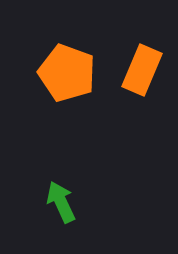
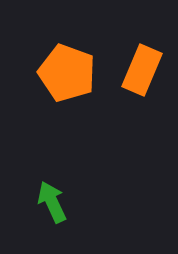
green arrow: moved 9 px left
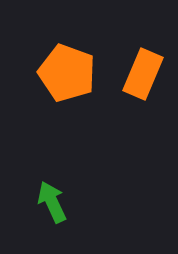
orange rectangle: moved 1 px right, 4 px down
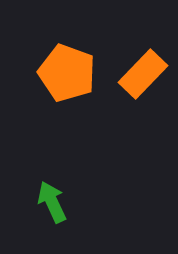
orange rectangle: rotated 21 degrees clockwise
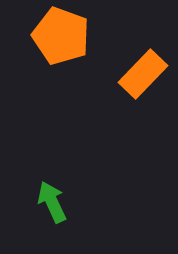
orange pentagon: moved 6 px left, 37 px up
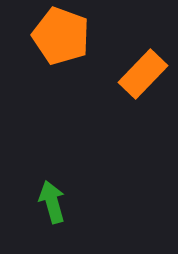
green arrow: rotated 9 degrees clockwise
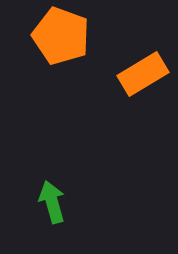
orange rectangle: rotated 15 degrees clockwise
